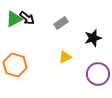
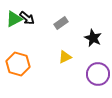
black star: rotated 30 degrees counterclockwise
orange hexagon: moved 3 px right, 1 px up
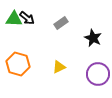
green triangle: rotated 30 degrees clockwise
yellow triangle: moved 6 px left, 10 px down
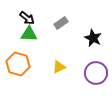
green triangle: moved 15 px right, 15 px down
purple circle: moved 2 px left, 1 px up
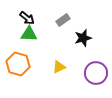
gray rectangle: moved 2 px right, 3 px up
black star: moved 10 px left; rotated 30 degrees clockwise
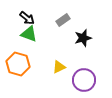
green triangle: rotated 18 degrees clockwise
purple circle: moved 12 px left, 7 px down
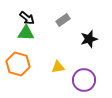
green triangle: moved 3 px left, 1 px up; rotated 18 degrees counterclockwise
black star: moved 6 px right, 1 px down
yellow triangle: moved 1 px left; rotated 16 degrees clockwise
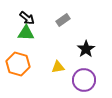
black star: moved 3 px left, 10 px down; rotated 18 degrees counterclockwise
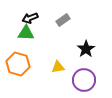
black arrow: moved 3 px right; rotated 119 degrees clockwise
